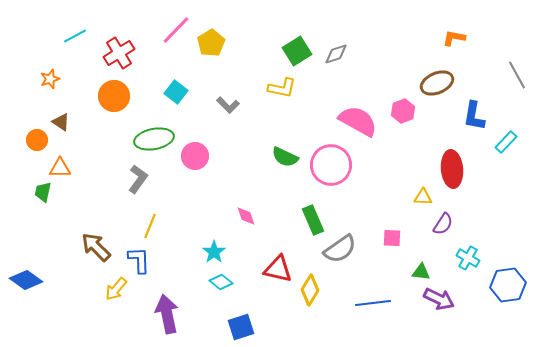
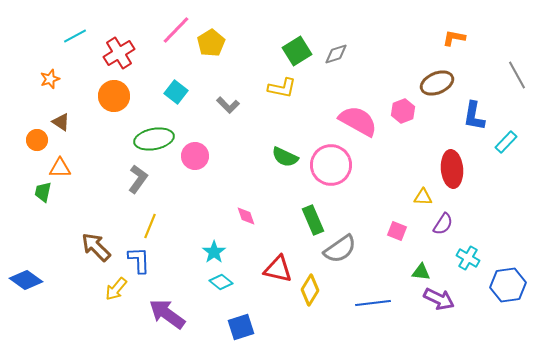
pink square at (392, 238): moved 5 px right, 7 px up; rotated 18 degrees clockwise
purple arrow at (167, 314): rotated 42 degrees counterclockwise
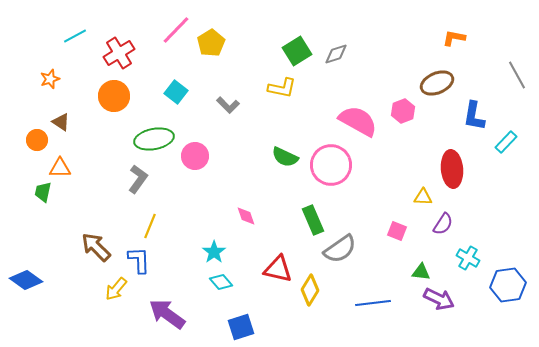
cyan diamond at (221, 282): rotated 10 degrees clockwise
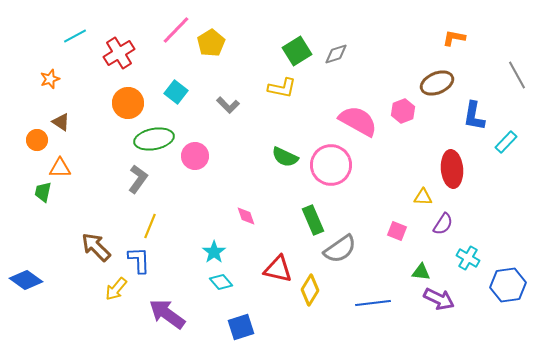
orange circle at (114, 96): moved 14 px right, 7 px down
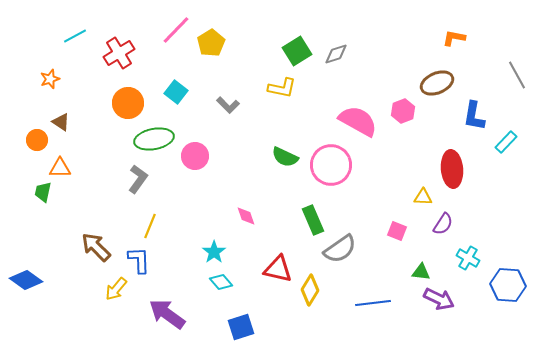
blue hexagon at (508, 285): rotated 12 degrees clockwise
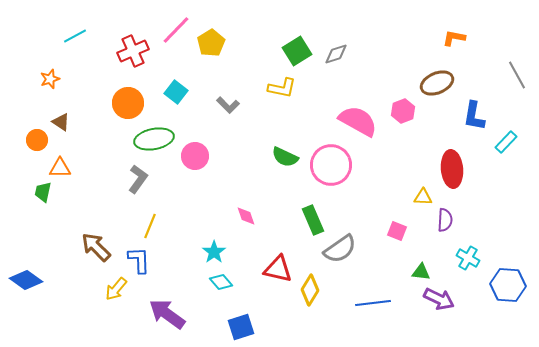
red cross at (119, 53): moved 14 px right, 2 px up; rotated 8 degrees clockwise
purple semicircle at (443, 224): moved 2 px right, 4 px up; rotated 30 degrees counterclockwise
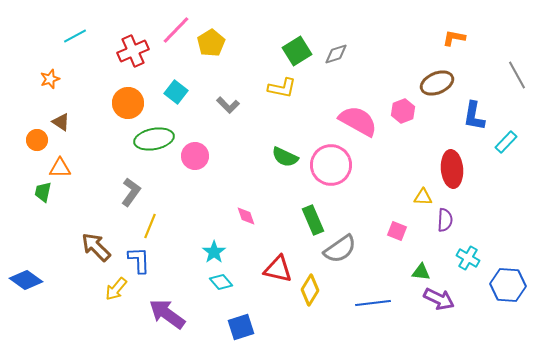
gray L-shape at (138, 179): moved 7 px left, 13 px down
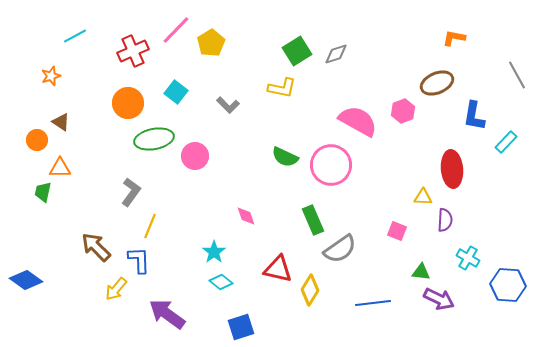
orange star at (50, 79): moved 1 px right, 3 px up
cyan diamond at (221, 282): rotated 10 degrees counterclockwise
